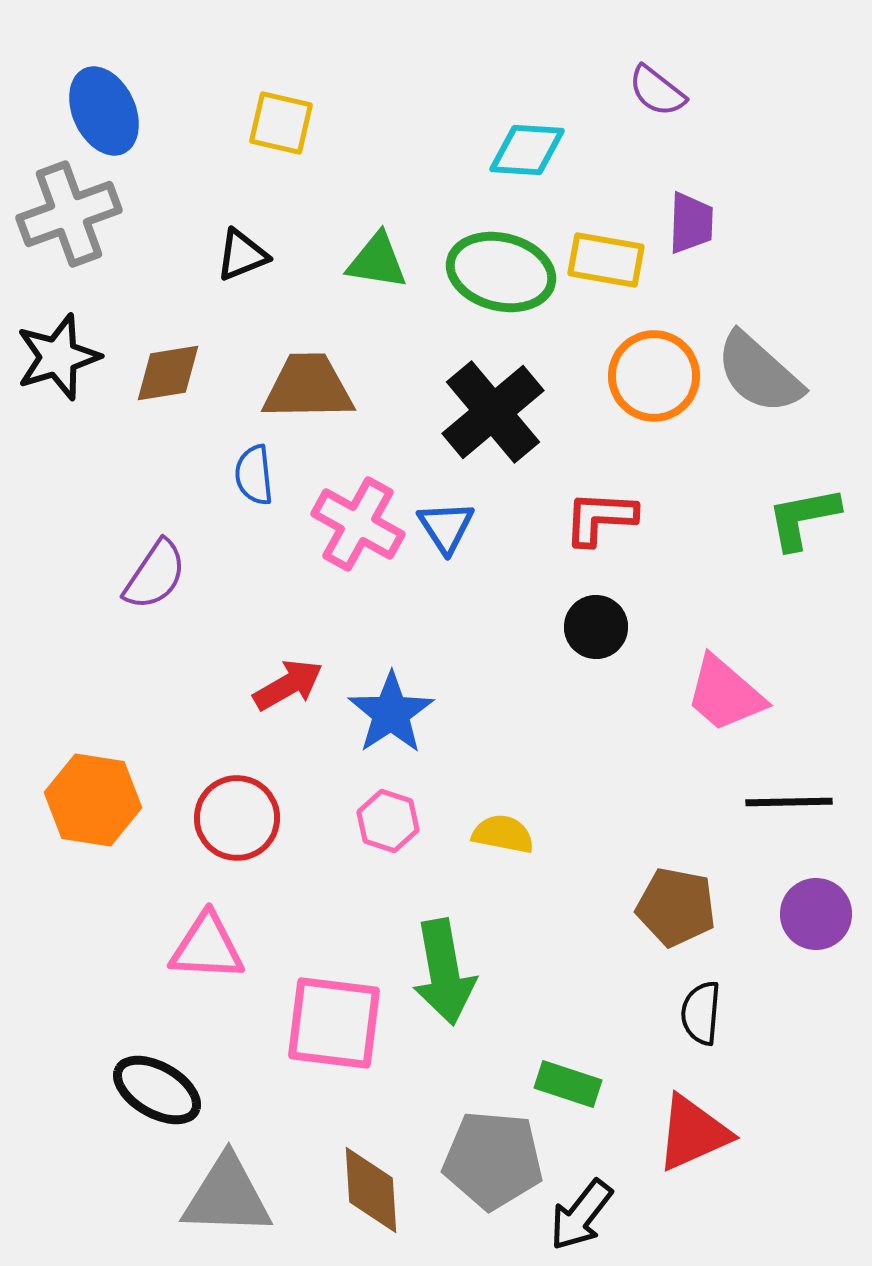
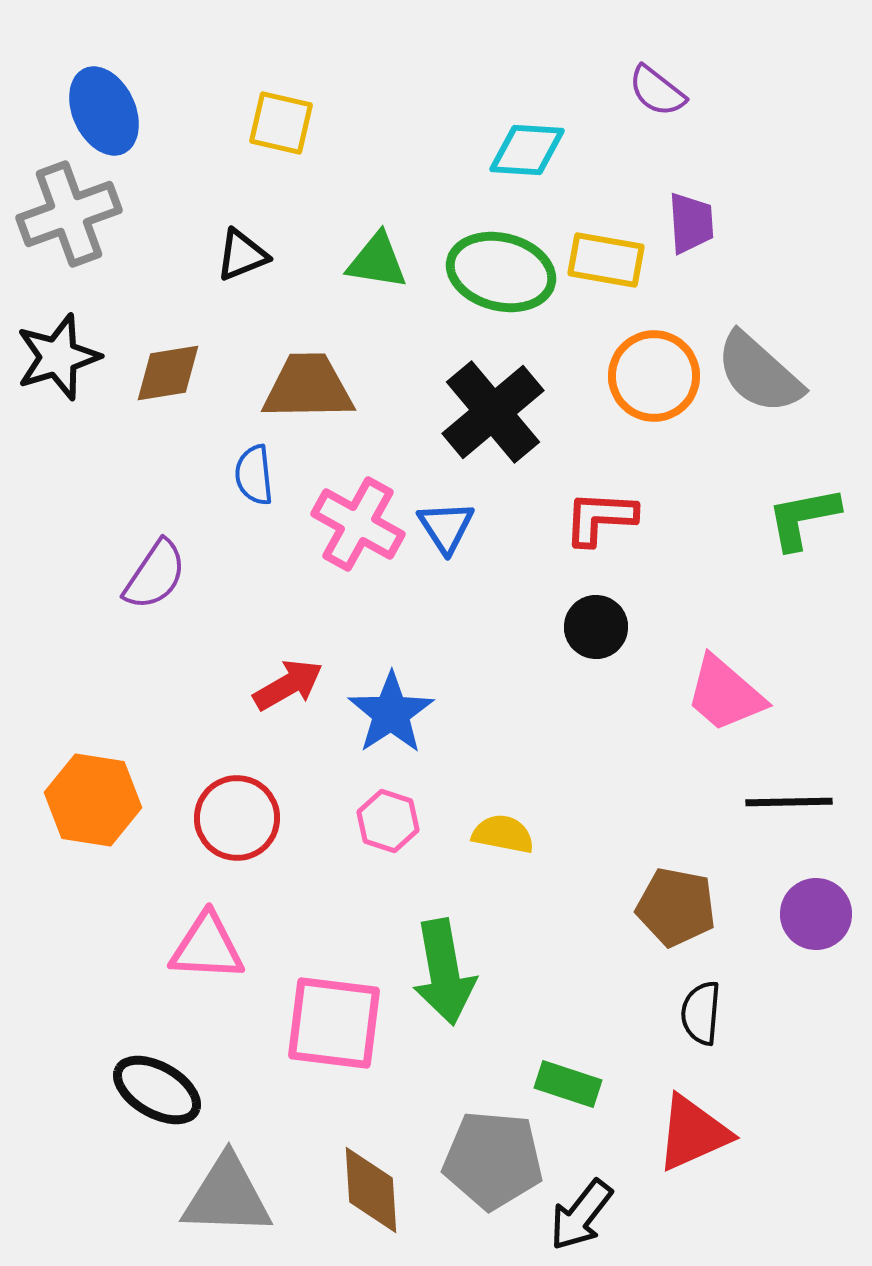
purple trapezoid at (691, 223): rotated 6 degrees counterclockwise
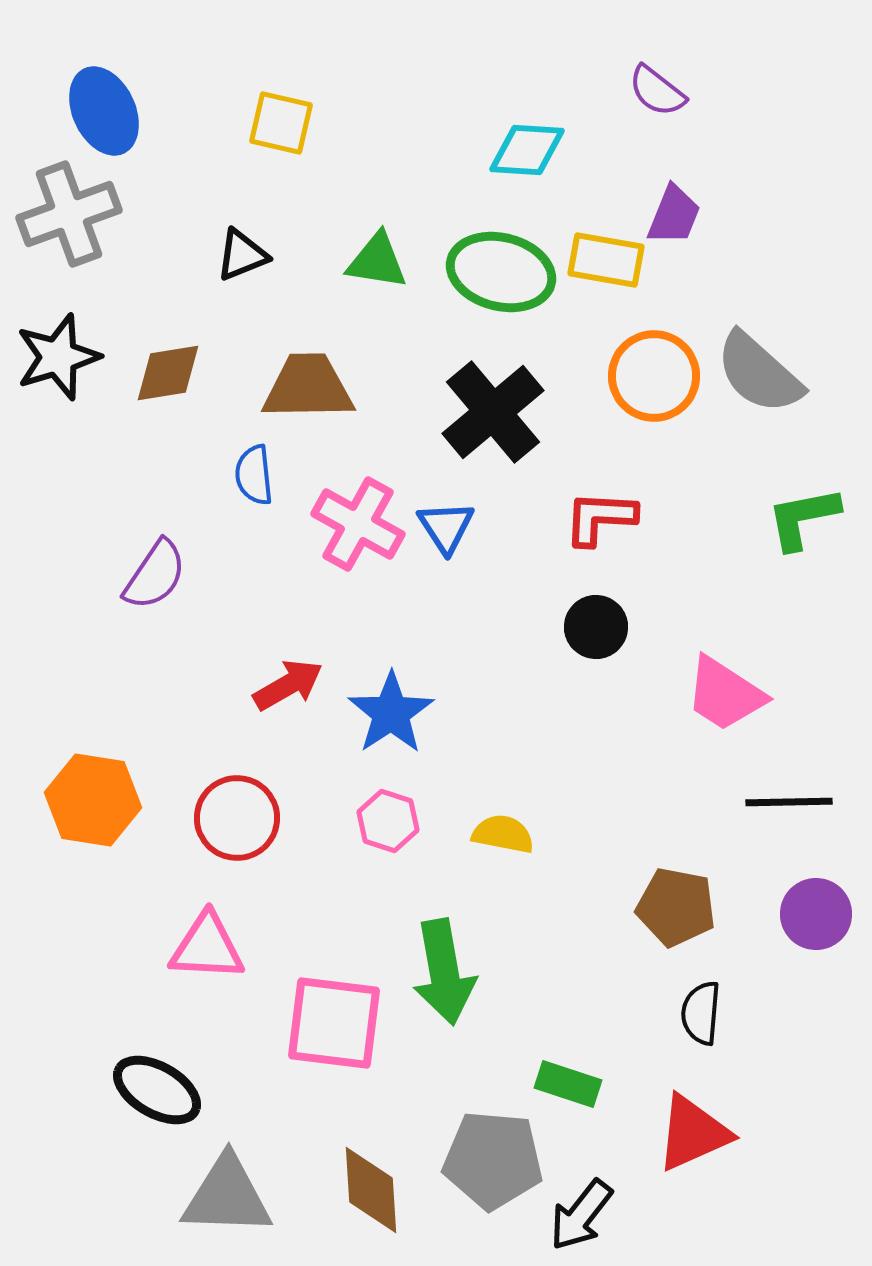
purple trapezoid at (691, 223): moved 17 px left, 8 px up; rotated 26 degrees clockwise
pink trapezoid at (725, 694): rotated 8 degrees counterclockwise
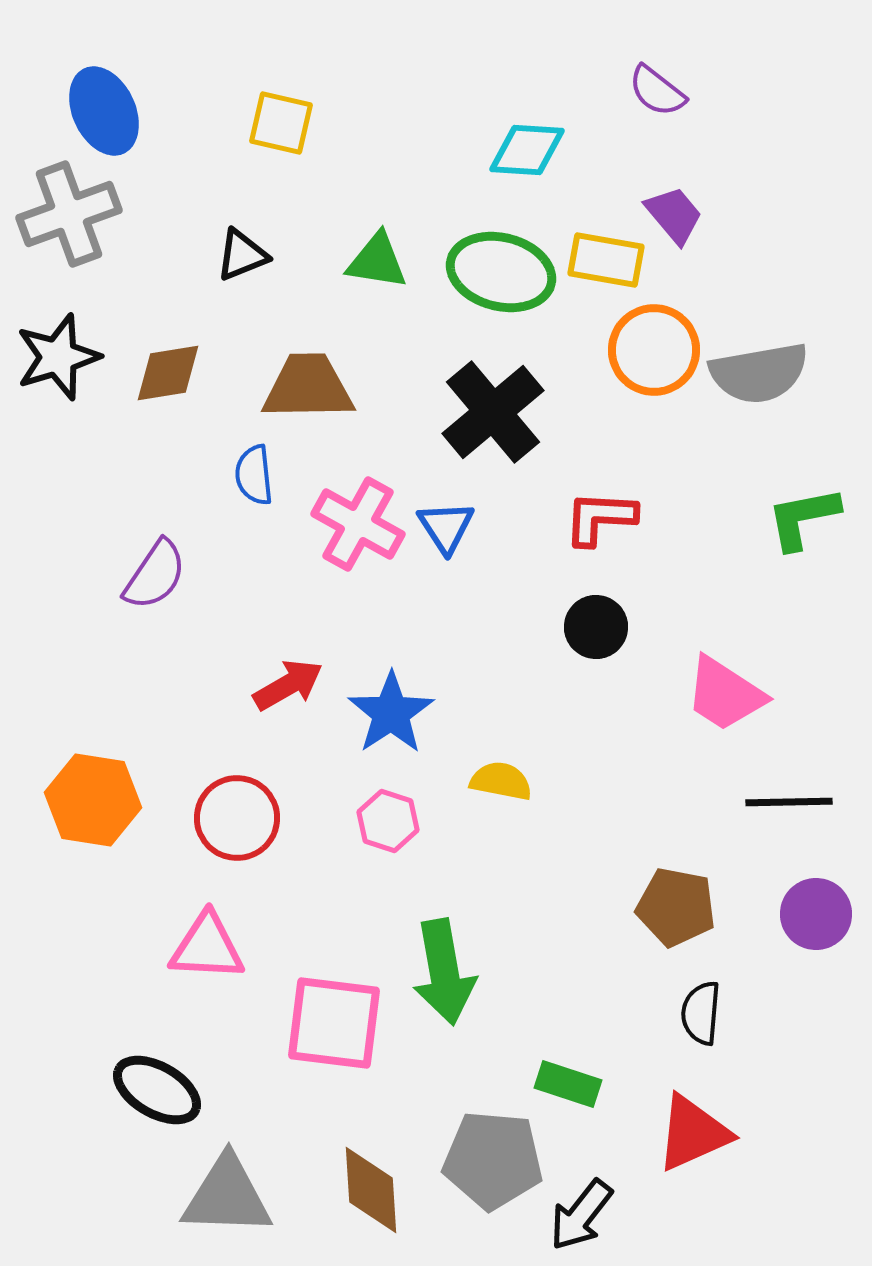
purple trapezoid at (674, 215): rotated 62 degrees counterclockwise
gray semicircle at (759, 373): rotated 52 degrees counterclockwise
orange circle at (654, 376): moved 26 px up
yellow semicircle at (503, 834): moved 2 px left, 53 px up
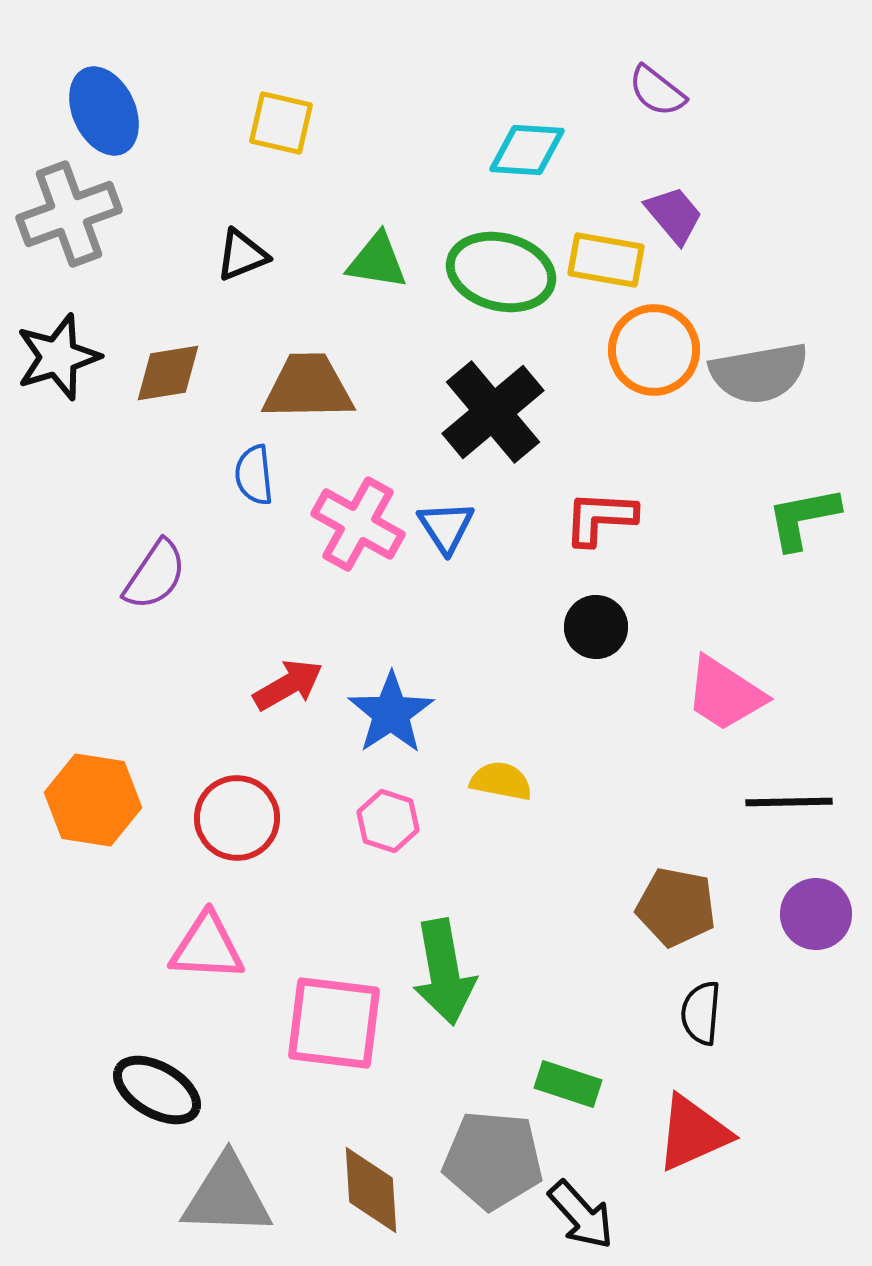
black arrow at (581, 1215): rotated 80 degrees counterclockwise
